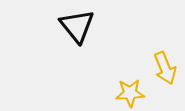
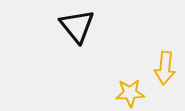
yellow arrow: rotated 28 degrees clockwise
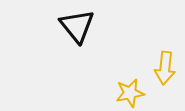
yellow star: rotated 8 degrees counterclockwise
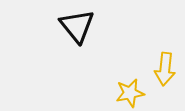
yellow arrow: moved 1 px down
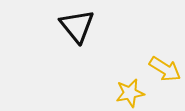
yellow arrow: rotated 64 degrees counterclockwise
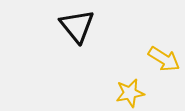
yellow arrow: moved 1 px left, 10 px up
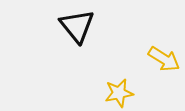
yellow star: moved 11 px left
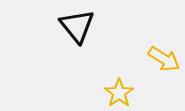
yellow star: rotated 24 degrees counterclockwise
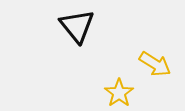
yellow arrow: moved 9 px left, 5 px down
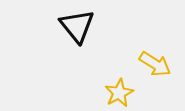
yellow star: rotated 8 degrees clockwise
